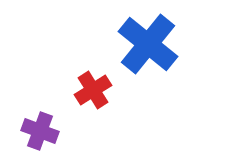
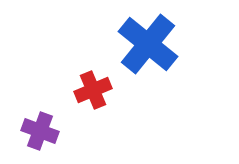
red cross: rotated 9 degrees clockwise
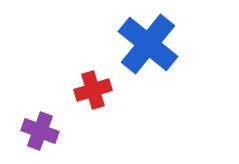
red cross: rotated 6 degrees clockwise
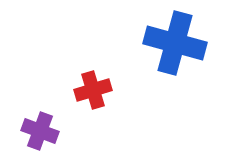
blue cross: moved 27 px right, 1 px up; rotated 24 degrees counterclockwise
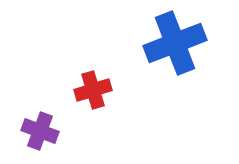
blue cross: rotated 36 degrees counterclockwise
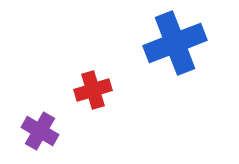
purple cross: rotated 9 degrees clockwise
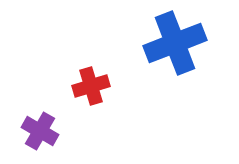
red cross: moved 2 px left, 4 px up
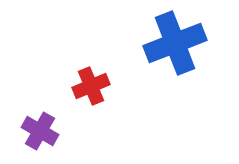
red cross: rotated 6 degrees counterclockwise
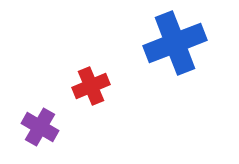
purple cross: moved 4 px up
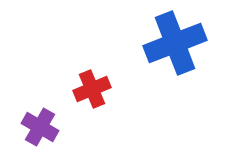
red cross: moved 1 px right, 3 px down
